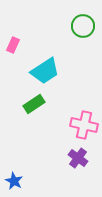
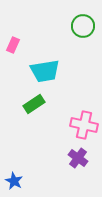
cyan trapezoid: rotated 24 degrees clockwise
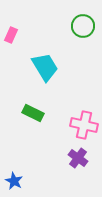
pink rectangle: moved 2 px left, 10 px up
cyan trapezoid: moved 4 px up; rotated 112 degrees counterclockwise
green rectangle: moved 1 px left, 9 px down; rotated 60 degrees clockwise
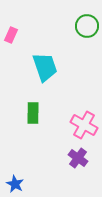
green circle: moved 4 px right
cyan trapezoid: rotated 12 degrees clockwise
green rectangle: rotated 65 degrees clockwise
pink cross: rotated 16 degrees clockwise
blue star: moved 1 px right, 3 px down
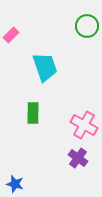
pink rectangle: rotated 21 degrees clockwise
blue star: rotated 12 degrees counterclockwise
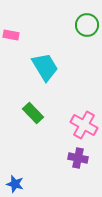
green circle: moved 1 px up
pink rectangle: rotated 56 degrees clockwise
cyan trapezoid: rotated 12 degrees counterclockwise
green rectangle: rotated 45 degrees counterclockwise
purple cross: rotated 24 degrees counterclockwise
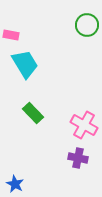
cyan trapezoid: moved 20 px left, 3 px up
blue star: rotated 12 degrees clockwise
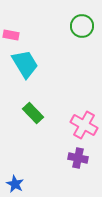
green circle: moved 5 px left, 1 px down
